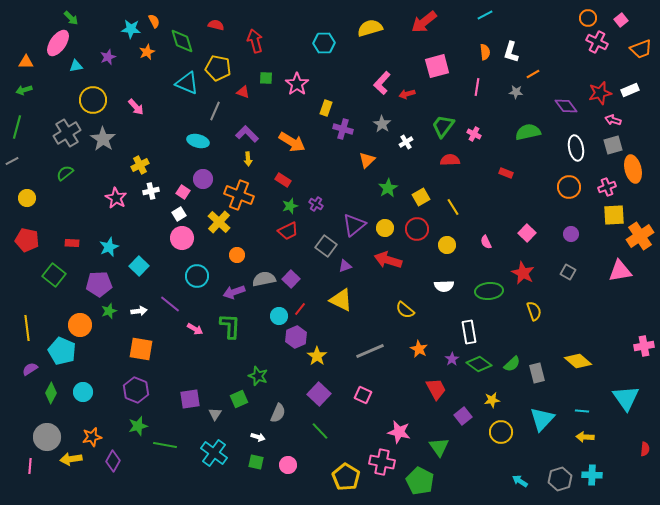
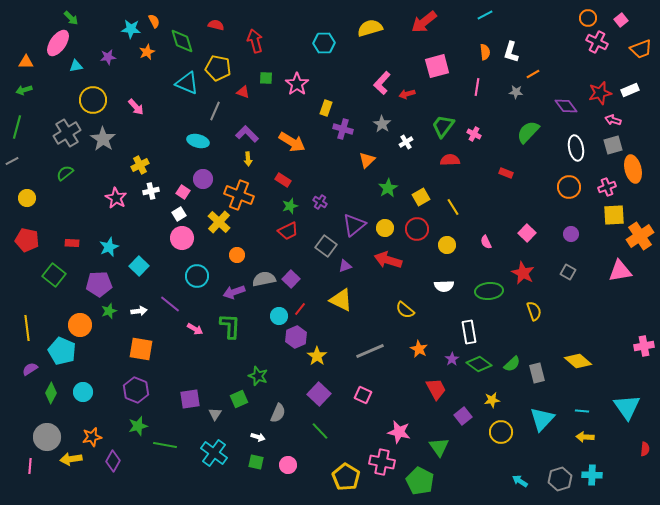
purple star at (108, 57): rotated 14 degrees clockwise
green semicircle at (528, 132): rotated 35 degrees counterclockwise
purple cross at (316, 204): moved 4 px right, 2 px up
cyan triangle at (626, 398): moved 1 px right, 9 px down
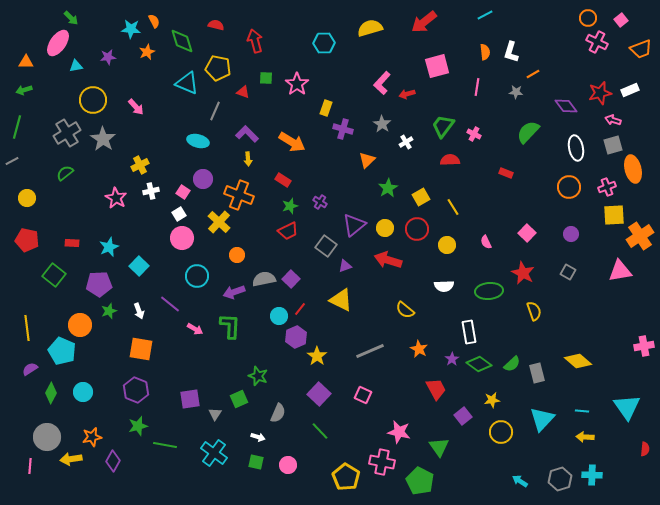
white arrow at (139, 311): rotated 77 degrees clockwise
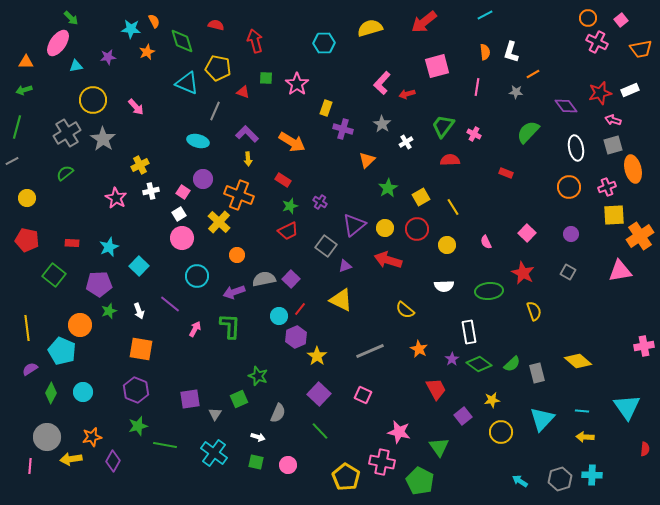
orange trapezoid at (641, 49): rotated 10 degrees clockwise
pink arrow at (195, 329): rotated 91 degrees counterclockwise
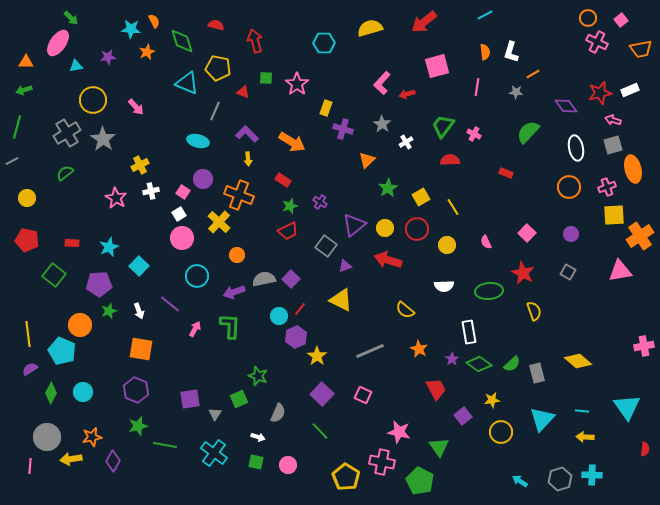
yellow line at (27, 328): moved 1 px right, 6 px down
purple square at (319, 394): moved 3 px right
